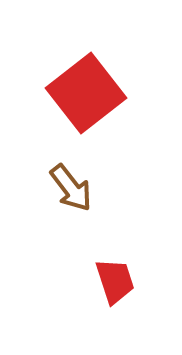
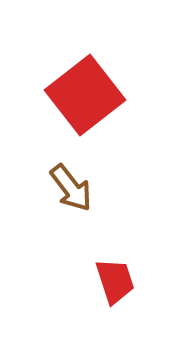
red square: moved 1 px left, 2 px down
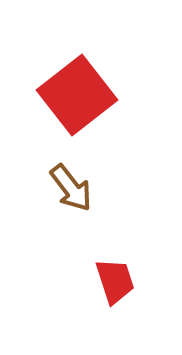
red square: moved 8 px left
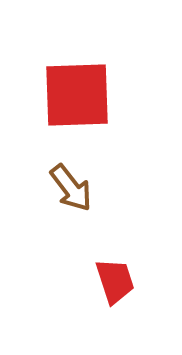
red square: rotated 36 degrees clockwise
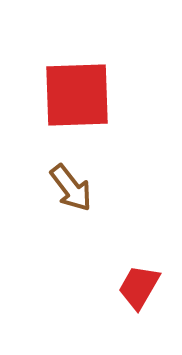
red trapezoid: moved 24 px right, 6 px down; rotated 132 degrees counterclockwise
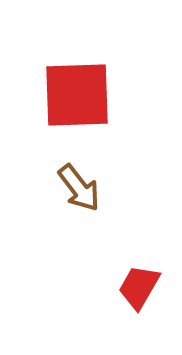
brown arrow: moved 8 px right
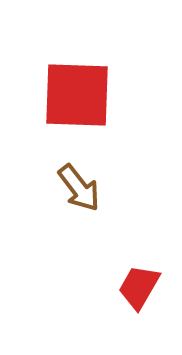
red square: rotated 4 degrees clockwise
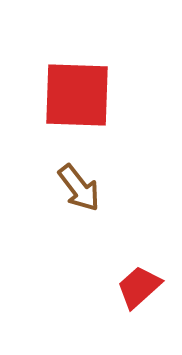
red trapezoid: rotated 18 degrees clockwise
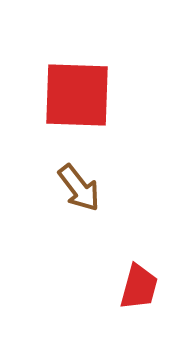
red trapezoid: rotated 147 degrees clockwise
